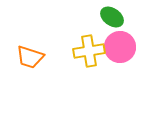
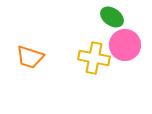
pink circle: moved 5 px right, 2 px up
yellow cross: moved 5 px right, 7 px down; rotated 20 degrees clockwise
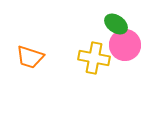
green ellipse: moved 4 px right, 7 px down
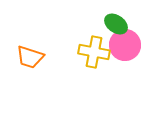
yellow cross: moved 6 px up
